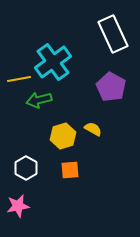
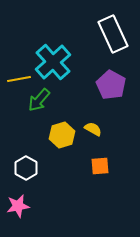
cyan cross: rotated 6 degrees counterclockwise
purple pentagon: moved 2 px up
green arrow: rotated 35 degrees counterclockwise
yellow hexagon: moved 1 px left, 1 px up
orange square: moved 30 px right, 4 px up
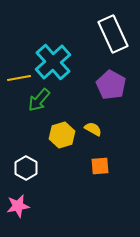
yellow line: moved 1 px up
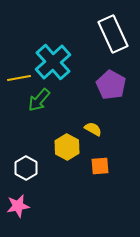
yellow hexagon: moved 5 px right, 12 px down; rotated 15 degrees counterclockwise
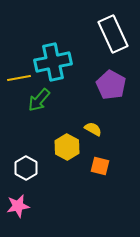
cyan cross: rotated 30 degrees clockwise
orange square: rotated 18 degrees clockwise
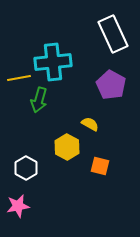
cyan cross: rotated 6 degrees clockwise
green arrow: rotated 25 degrees counterclockwise
yellow semicircle: moved 3 px left, 5 px up
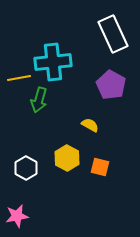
yellow semicircle: moved 1 px down
yellow hexagon: moved 11 px down
orange square: moved 1 px down
pink star: moved 1 px left, 10 px down
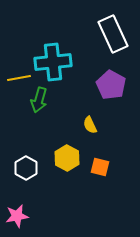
yellow semicircle: rotated 144 degrees counterclockwise
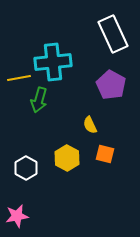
orange square: moved 5 px right, 13 px up
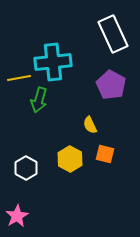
yellow hexagon: moved 3 px right, 1 px down
pink star: rotated 20 degrees counterclockwise
